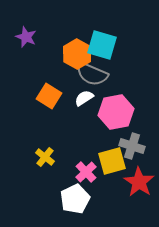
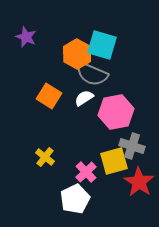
yellow square: moved 2 px right
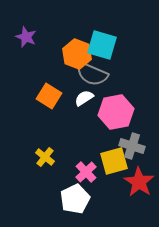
orange hexagon: rotated 8 degrees counterclockwise
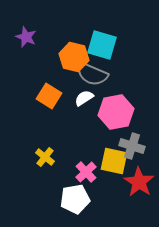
orange hexagon: moved 3 px left, 3 px down; rotated 8 degrees counterclockwise
yellow square: rotated 28 degrees clockwise
white pentagon: rotated 16 degrees clockwise
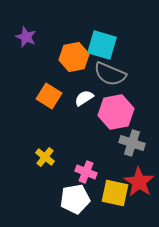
orange hexagon: rotated 24 degrees counterclockwise
gray semicircle: moved 18 px right
gray cross: moved 3 px up
yellow square: moved 1 px right, 32 px down
pink cross: rotated 25 degrees counterclockwise
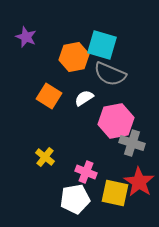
pink hexagon: moved 9 px down
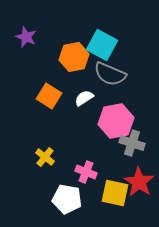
cyan square: rotated 12 degrees clockwise
white pentagon: moved 8 px left; rotated 20 degrees clockwise
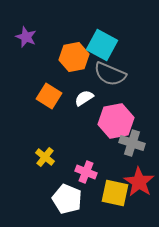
white pentagon: rotated 12 degrees clockwise
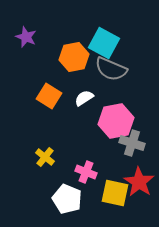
cyan square: moved 2 px right, 2 px up
gray semicircle: moved 1 px right, 5 px up
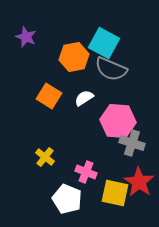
pink hexagon: moved 2 px right; rotated 16 degrees clockwise
